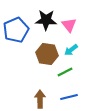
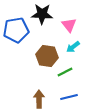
black star: moved 4 px left, 6 px up
blue pentagon: rotated 15 degrees clockwise
cyan arrow: moved 2 px right, 3 px up
brown hexagon: moved 2 px down
brown arrow: moved 1 px left
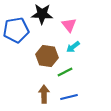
brown arrow: moved 5 px right, 5 px up
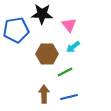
brown hexagon: moved 2 px up; rotated 10 degrees counterclockwise
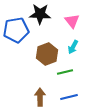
black star: moved 2 px left
pink triangle: moved 3 px right, 4 px up
cyan arrow: rotated 24 degrees counterclockwise
brown hexagon: rotated 20 degrees counterclockwise
green line: rotated 14 degrees clockwise
brown arrow: moved 4 px left, 3 px down
